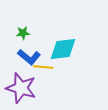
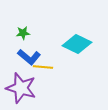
cyan diamond: moved 14 px right, 5 px up; rotated 32 degrees clockwise
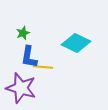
green star: rotated 16 degrees counterclockwise
cyan diamond: moved 1 px left, 1 px up
blue L-shape: rotated 60 degrees clockwise
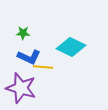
green star: rotated 24 degrees clockwise
cyan diamond: moved 5 px left, 4 px down
blue L-shape: rotated 75 degrees counterclockwise
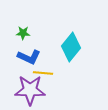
cyan diamond: rotated 76 degrees counterclockwise
yellow line: moved 6 px down
purple star: moved 9 px right, 2 px down; rotated 16 degrees counterclockwise
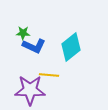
cyan diamond: rotated 12 degrees clockwise
blue L-shape: moved 5 px right, 11 px up
yellow line: moved 6 px right, 2 px down
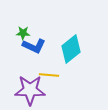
cyan diamond: moved 2 px down
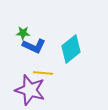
yellow line: moved 6 px left, 2 px up
purple star: rotated 16 degrees clockwise
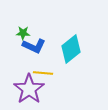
purple star: moved 1 px left, 1 px up; rotated 20 degrees clockwise
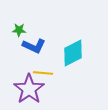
green star: moved 4 px left, 3 px up
cyan diamond: moved 2 px right, 4 px down; rotated 12 degrees clockwise
